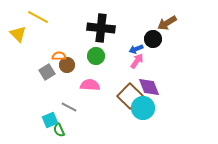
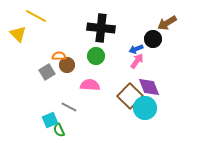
yellow line: moved 2 px left, 1 px up
cyan circle: moved 2 px right
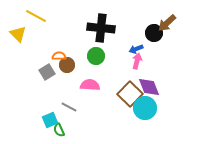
brown arrow: rotated 12 degrees counterclockwise
black circle: moved 1 px right, 6 px up
pink arrow: rotated 21 degrees counterclockwise
brown square: moved 2 px up
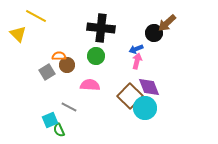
brown square: moved 2 px down
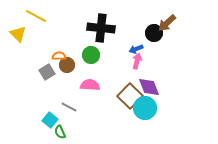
green circle: moved 5 px left, 1 px up
cyan square: rotated 28 degrees counterclockwise
green semicircle: moved 1 px right, 2 px down
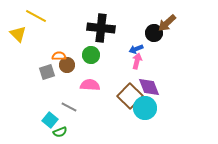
gray square: rotated 14 degrees clockwise
green semicircle: rotated 88 degrees counterclockwise
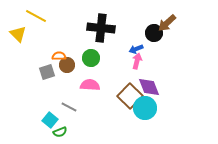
green circle: moved 3 px down
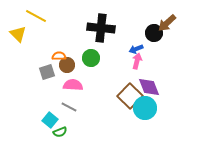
pink semicircle: moved 17 px left
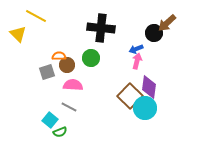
purple diamond: rotated 30 degrees clockwise
